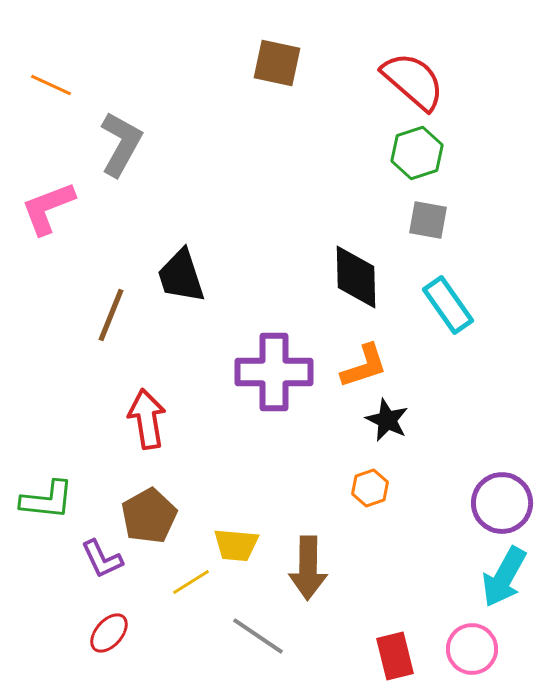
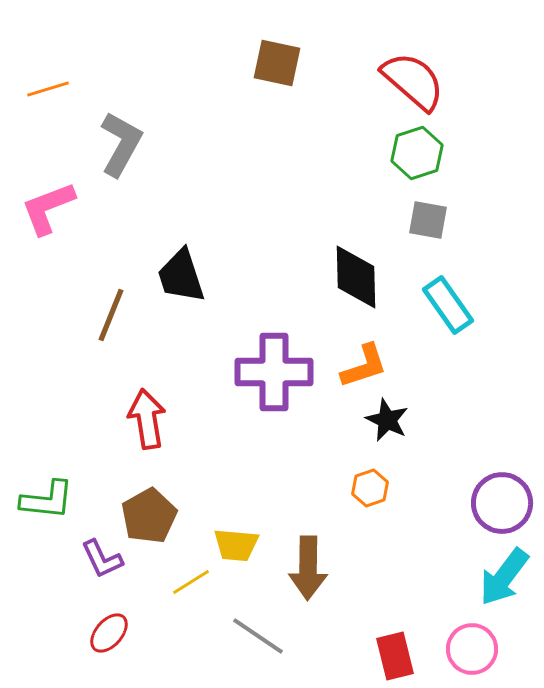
orange line: moved 3 px left, 4 px down; rotated 42 degrees counterclockwise
cyan arrow: rotated 8 degrees clockwise
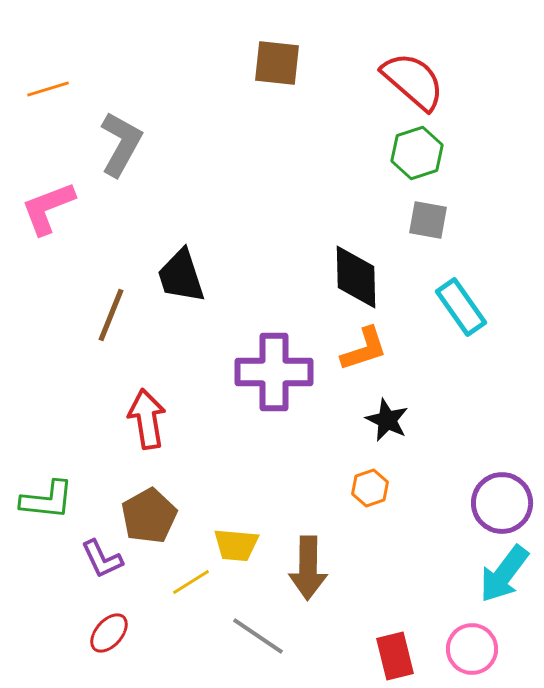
brown square: rotated 6 degrees counterclockwise
cyan rectangle: moved 13 px right, 2 px down
orange L-shape: moved 17 px up
cyan arrow: moved 3 px up
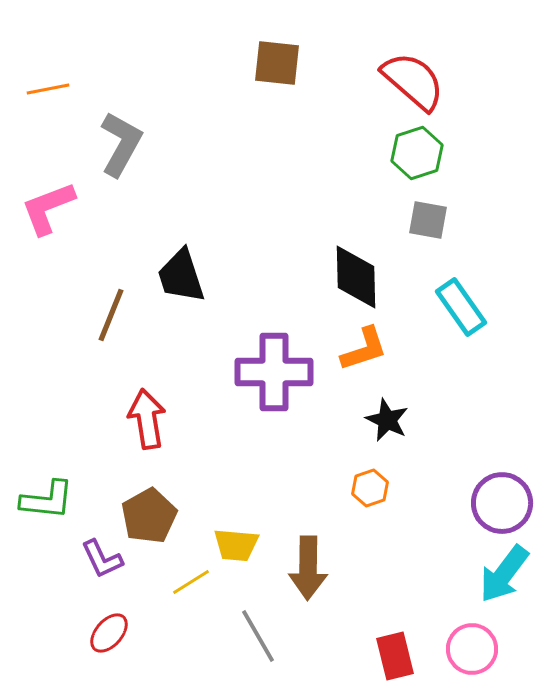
orange line: rotated 6 degrees clockwise
gray line: rotated 26 degrees clockwise
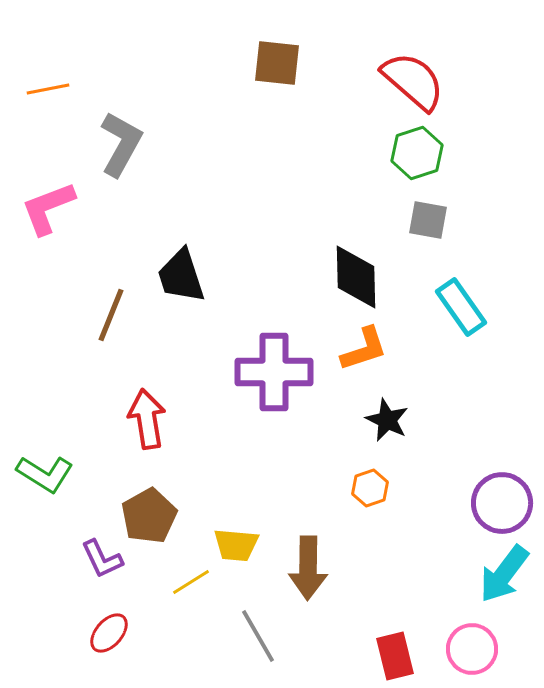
green L-shape: moved 2 px left, 26 px up; rotated 26 degrees clockwise
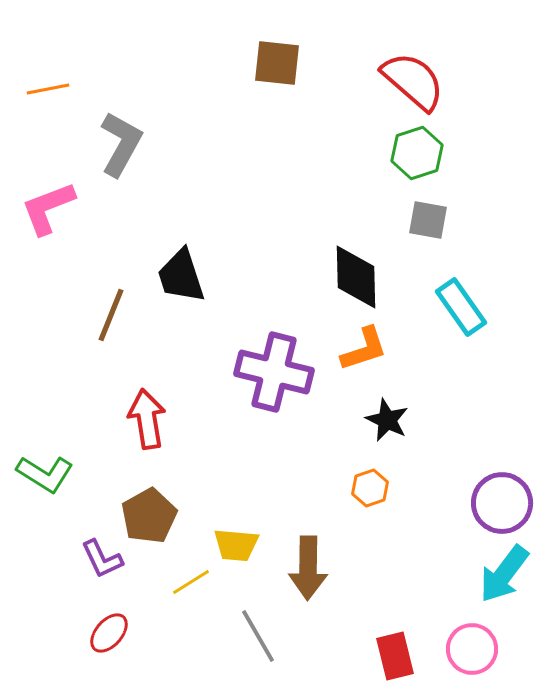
purple cross: rotated 14 degrees clockwise
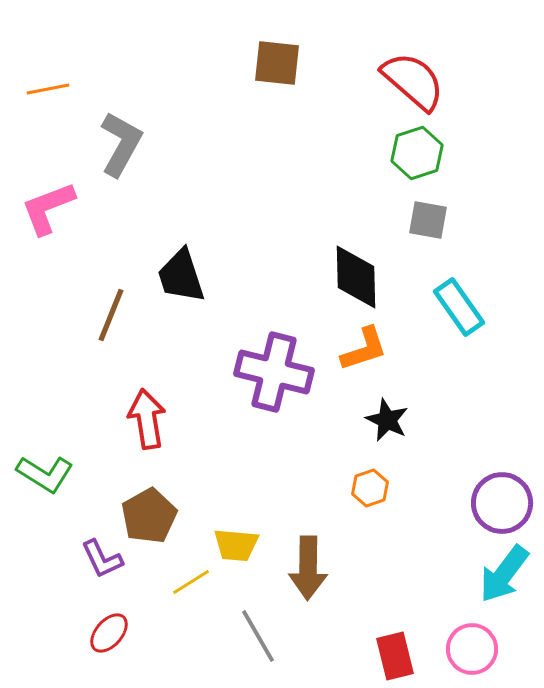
cyan rectangle: moved 2 px left
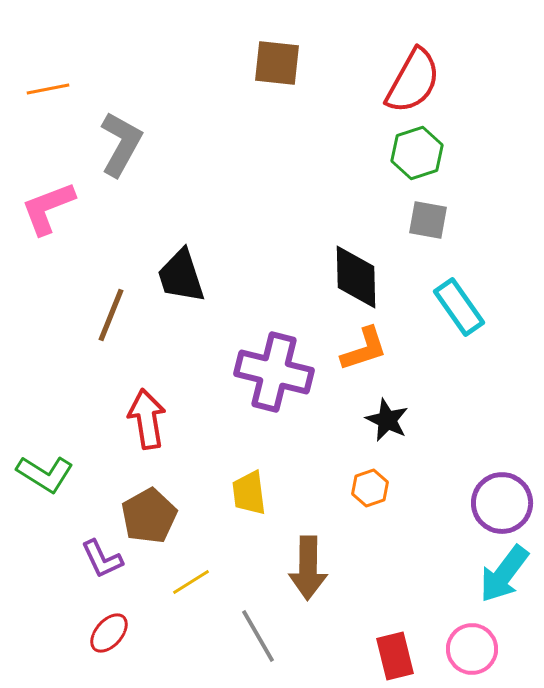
red semicircle: rotated 78 degrees clockwise
yellow trapezoid: moved 13 px right, 52 px up; rotated 78 degrees clockwise
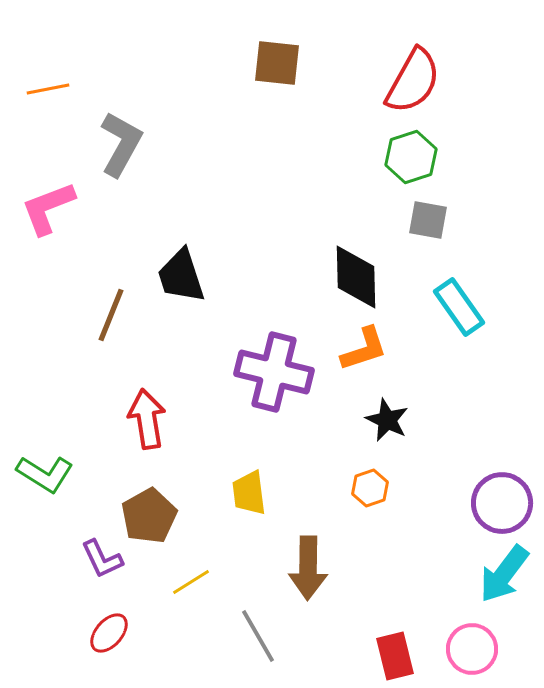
green hexagon: moved 6 px left, 4 px down
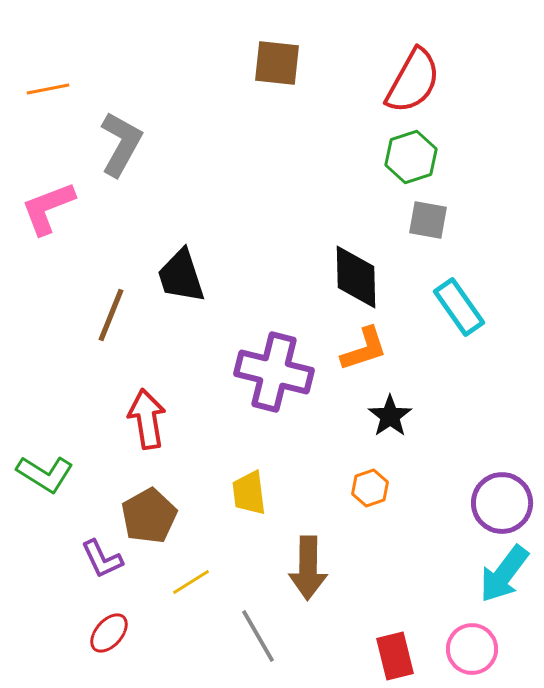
black star: moved 3 px right, 4 px up; rotated 12 degrees clockwise
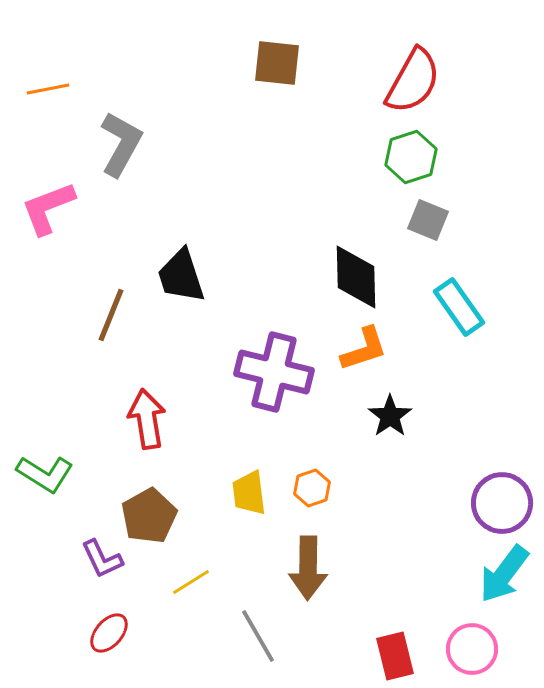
gray square: rotated 12 degrees clockwise
orange hexagon: moved 58 px left
